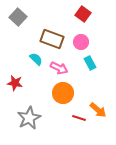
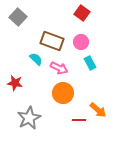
red square: moved 1 px left, 1 px up
brown rectangle: moved 2 px down
red line: moved 2 px down; rotated 16 degrees counterclockwise
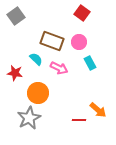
gray square: moved 2 px left, 1 px up; rotated 12 degrees clockwise
pink circle: moved 2 px left
red star: moved 10 px up
orange circle: moved 25 px left
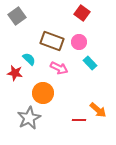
gray square: moved 1 px right
cyan semicircle: moved 7 px left
cyan rectangle: rotated 16 degrees counterclockwise
orange circle: moved 5 px right
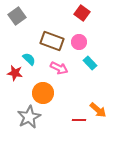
gray star: moved 1 px up
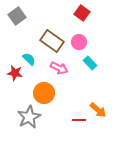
brown rectangle: rotated 15 degrees clockwise
orange circle: moved 1 px right
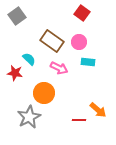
cyan rectangle: moved 2 px left, 1 px up; rotated 40 degrees counterclockwise
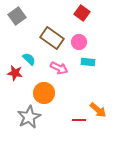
brown rectangle: moved 3 px up
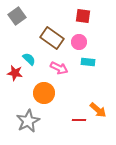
red square: moved 1 px right, 3 px down; rotated 28 degrees counterclockwise
gray star: moved 1 px left, 4 px down
